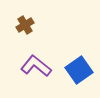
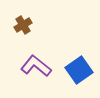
brown cross: moved 2 px left
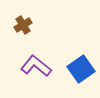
blue square: moved 2 px right, 1 px up
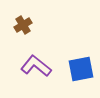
blue square: rotated 24 degrees clockwise
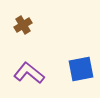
purple L-shape: moved 7 px left, 7 px down
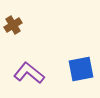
brown cross: moved 10 px left
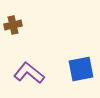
brown cross: rotated 18 degrees clockwise
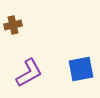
purple L-shape: rotated 112 degrees clockwise
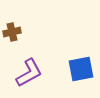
brown cross: moved 1 px left, 7 px down
